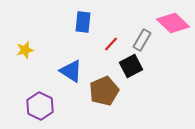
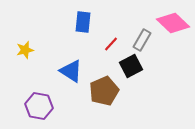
purple hexagon: moved 1 px left; rotated 16 degrees counterclockwise
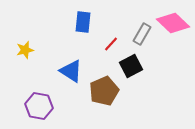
gray rectangle: moved 6 px up
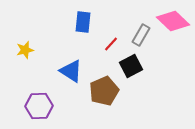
pink diamond: moved 2 px up
gray rectangle: moved 1 px left, 1 px down
purple hexagon: rotated 12 degrees counterclockwise
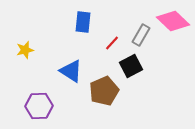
red line: moved 1 px right, 1 px up
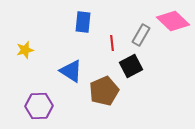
red line: rotated 49 degrees counterclockwise
